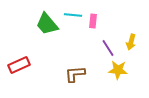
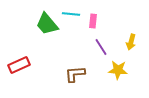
cyan line: moved 2 px left, 1 px up
purple line: moved 7 px left, 1 px up
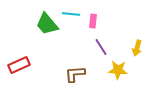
yellow arrow: moved 6 px right, 6 px down
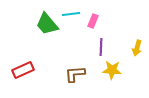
cyan line: rotated 12 degrees counterclockwise
pink rectangle: rotated 16 degrees clockwise
purple line: rotated 36 degrees clockwise
red rectangle: moved 4 px right, 5 px down
yellow star: moved 6 px left
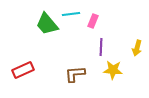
yellow star: moved 1 px right
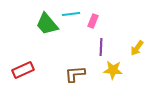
yellow arrow: rotated 21 degrees clockwise
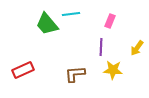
pink rectangle: moved 17 px right
